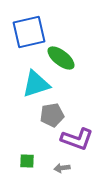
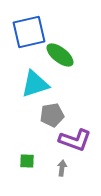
green ellipse: moved 1 px left, 3 px up
cyan triangle: moved 1 px left
purple L-shape: moved 2 px left, 1 px down
gray arrow: rotated 105 degrees clockwise
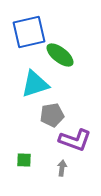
green square: moved 3 px left, 1 px up
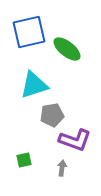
green ellipse: moved 7 px right, 6 px up
cyan triangle: moved 1 px left, 1 px down
green square: rotated 14 degrees counterclockwise
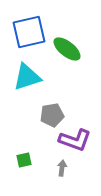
cyan triangle: moved 7 px left, 8 px up
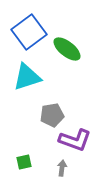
blue square: rotated 24 degrees counterclockwise
green square: moved 2 px down
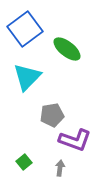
blue square: moved 4 px left, 3 px up
cyan triangle: rotated 28 degrees counterclockwise
green square: rotated 28 degrees counterclockwise
gray arrow: moved 2 px left
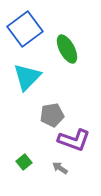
green ellipse: rotated 24 degrees clockwise
purple L-shape: moved 1 px left
gray arrow: rotated 63 degrees counterclockwise
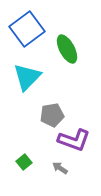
blue square: moved 2 px right
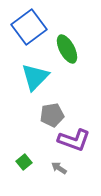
blue square: moved 2 px right, 2 px up
cyan triangle: moved 8 px right
gray arrow: moved 1 px left
